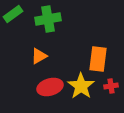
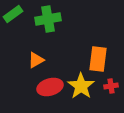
orange triangle: moved 3 px left, 4 px down
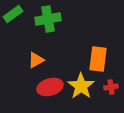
red cross: moved 1 px down
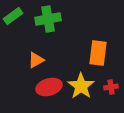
green rectangle: moved 2 px down
orange rectangle: moved 6 px up
red ellipse: moved 1 px left
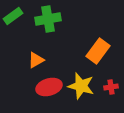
orange rectangle: moved 2 px up; rotated 30 degrees clockwise
yellow star: rotated 20 degrees counterclockwise
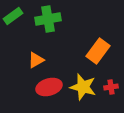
yellow star: moved 2 px right, 1 px down
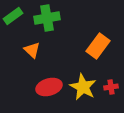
green cross: moved 1 px left, 1 px up
orange rectangle: moved 5 px up
orange triangle: moved 4 px left, 10 px up; rotated 48 degrees counterclockwise
yellow star: rotated 12 degrees clockwise
